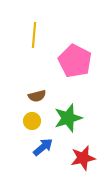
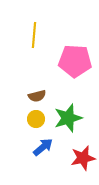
pink pentagon: rotated 24 degrees counterclockwise
yellow circle: moved 4 px right, 2 px up
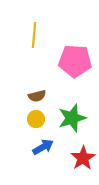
green star: moved 4 px right
blue arrow: rotated 10 degrees clockwise
red star: rotated 20 degrees counterclockwise
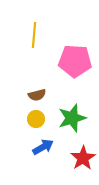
brown semicircle: moved 1 px up
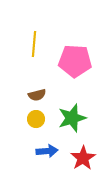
yellow line: moved 9 px down
blue arrow: moved 4 px right, 4 px down; rotated 25 degrees clockwise
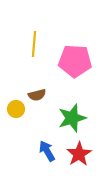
yellow circle: moved 20 px left, 10 px up
blue arrow: rotated 115 degrees counterclockwise
red star: moved 4 px left, 4 px up
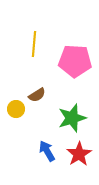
brown semicircle: rotated 18 degrees counterclockwise
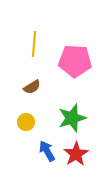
brown semicircle: moved 5 px left, 8 px up
yellow circle: moved 10 px right, 13 px down
red star: moved 3 px left
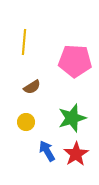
yellow line: moved 10 px left, 2 px up
